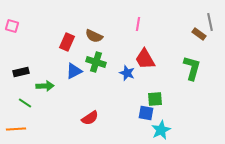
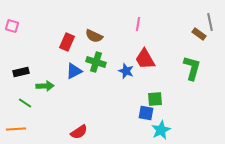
blue star: moved 1 px left, 2 px up
red semicircle: moved 11 px left, 14 px down
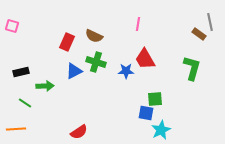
blue star: rotated 21 degrees counterclockwise
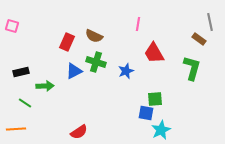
brown rectangle: moved 5 px down
red trapezoid: moved 9 px right, 6 px up
blue star: rotated 21 degrees counterclockwise
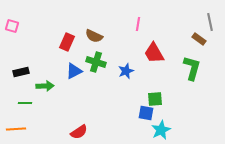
green line: rotated 32 degrees counterclockwise
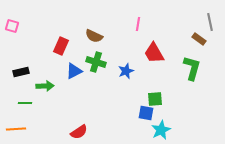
red rectangle: moved 6 px left, 4 px down
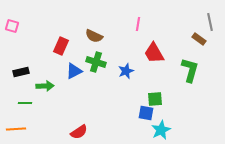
green L-shape: moved 2 px left, 2 px down
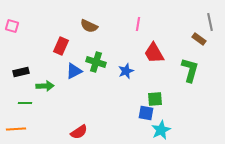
brown semicircle: moved 5 px left, 10 px up
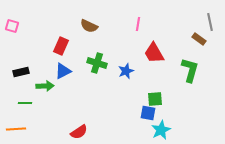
green cross: moved 1 px right, 1 px down
blue triangle: moved 11 px left
blue square: moved 2 px right
